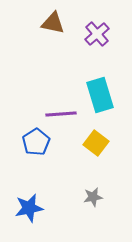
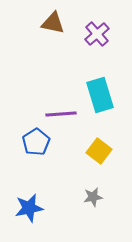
yellow square: moved 3 px right, 8 px down
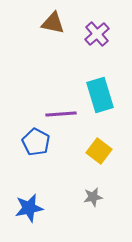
blue pentagon: rotated 12 degrees counterclockwise
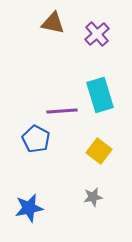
purple line: moved 1 px right, 3 px up
blue pentagon: moved 3 px up
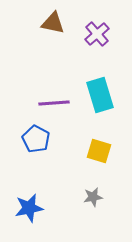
purple line: moved 8 px left, 8 px up
yellow square: rotated 20 degrees counterclockwise
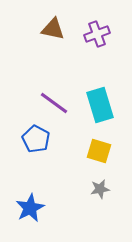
brown triangle: moved 6 px down
purple cross: rotated 20 degrees clockwise
cyan rectangle: moved 10 px down
purple line: rotated 40 degrees clockwise
gray star: moved 7 px right, 8 px up
blue star: moved 1 px right; rotated 16 degrees counterclockwise
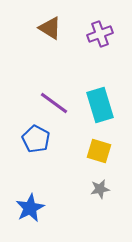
brown triangle: moved 3 px left, 1 px up; rotated 20 degrees clockwise
purple cross: moved 3 px right
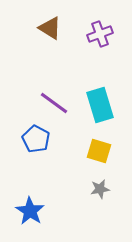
blue star: moved 3 px down; rotated 12 degrees counterclockwise
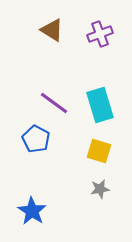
brown triangle: moved 2 px right, 2 px down
blue star: moved 2 px right
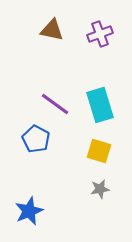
brown triangle: rotated 20 degrees counterclockwise
purple line: moved 1 px right, 1 px down
blue star: moved 3 px left; rotated 16 degrees clockwise
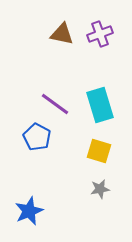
brown triangle: moved 10 px right, 4 px down
blue pentagon: moved 1 px right, 2 px up
